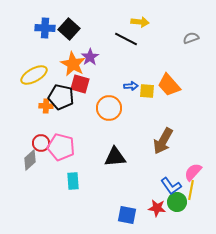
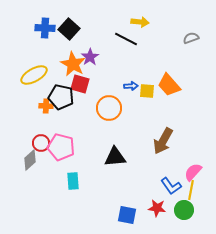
green circle: moved 7 px right, 8 px down
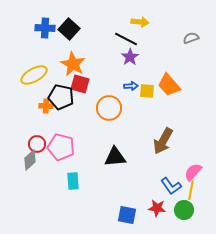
purple star: moved 40 px right
red circle: moved 4 px left, 1 px down
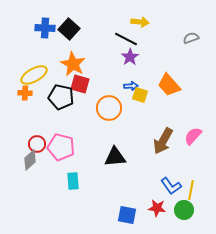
yellow square: moved 7 px left, 4 px down; rotated 14 degrees clockwise
orange cross: moved 21 px left, 13 px up
pink semicircle: moved 36 px up
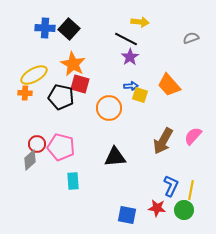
blue L-shape: rotated 120 degrees counterclockwise
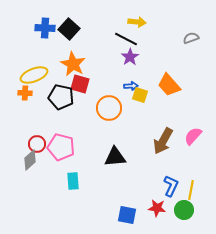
yellow arrow: moved 3 px left
yellow ellipse: rotated 8 degrees clockwise
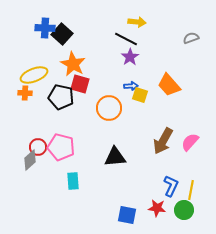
black square: moved 7 px left, 5 px down
pink semicircle: moved 3 px left, 6 px down
red circle: moved 1 px right, 3 px down
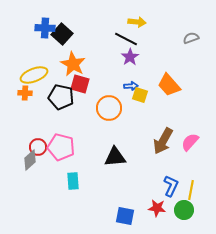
blue square: moved 2 px left, 1 px down
